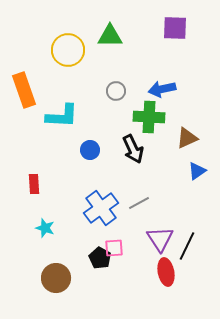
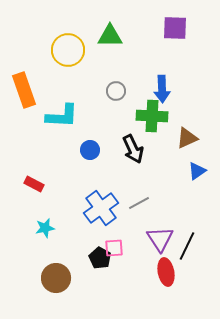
blue arrow: rotated 80 degrees counterclockwise
green cross: moved 3 px right, 1 px up
red rectangle: rotated 60 degrees counterclockwise
cyan star: rotated 30 degrees counterclockwise
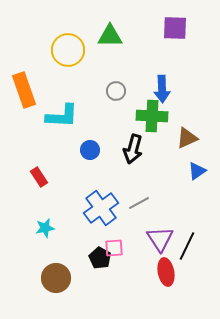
black arrow: rotated 40 degrees clockwise
red rectangle: moved 5 px right, 7 px up; rotated 30 degrees clockwise
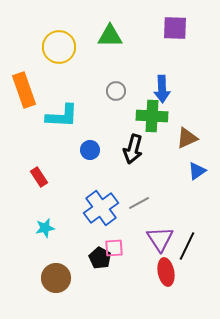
yellow circle: moved 9 px left, 3 px up
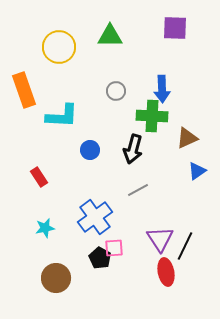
gray line: moved 1 px left, 13 px up
blue cross: moved 6 px left, 9 px down
black line: moved 2 px left
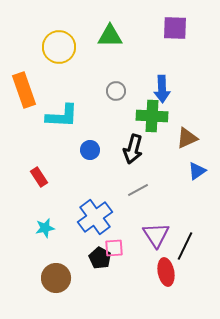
purple triangle: moved 4 px left, 4 px up
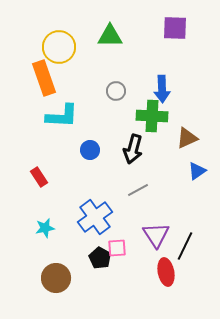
orange rectangle: moved 20 px right, 12 px up
pink square: moved 3 px right
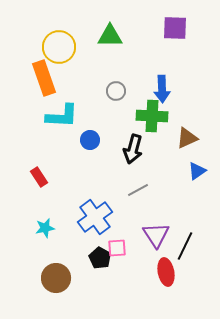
blue circle: moved 10 px up
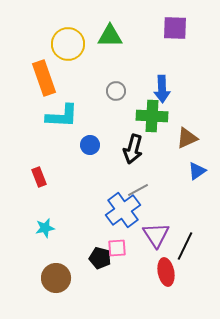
yellow circle: moved 9 px right, 3 px up
blue circle: moved 5 px down
red rectangle: rotated 12 degrees clockwise
blue cross: moved 28 px right, 7 px up
black pentagon: rotated 15 degrees counterclockwise
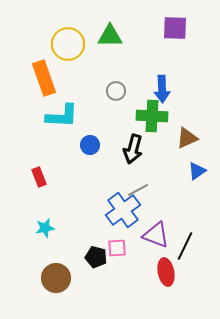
purple triangle: rotated 36 degrees counterclockwise
black pentagon: moved 4 px left, 1 px up
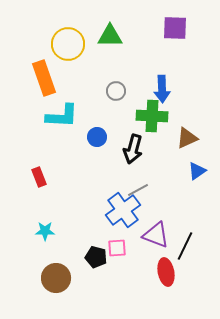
blue circle: moved 7 px right, 8 px up
cyan star: moved 3 px down; rotated 12 degrees clockwise
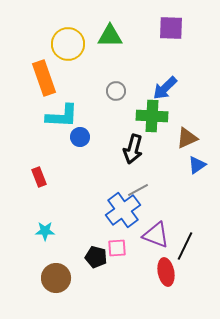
purple square: moved 4 px left
blue arrow: moved 3 px right, 1 px up; rotated 48 degrees clockwise
blue circle: moved 17 px left
blue triangle: moved 6 px up
